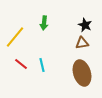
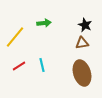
green arrow: rotated 104 degrees counterclockwise
red line: moved 2 px left, 2 px down; rotated 72 degrees counterclockwise
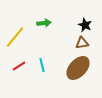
brown ellipse: moved 4 px left, 5 px up; rotated 60 degrees clockwise
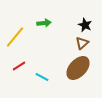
brown triangle: rotated 32 degrees counterclockwise
cyan line: moved 12 px down; rotated 48 degrees counterclockwise
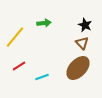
brown triangle: rotated 32 degrees counterclockwise
cyan line: rotated 48 degrees counterclockwise
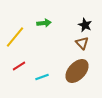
brown ellipse: moved 1 px left, 3 px down
